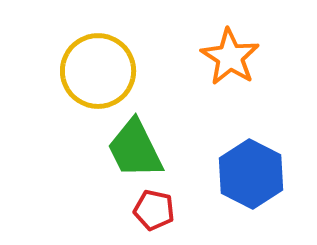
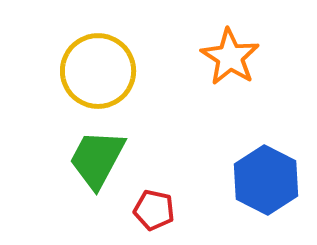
green trapezoid: moved 38 px left, 10 px down; rotated 54 degrees clockwise
blue hexagon: moved 15 px right, 6 px down
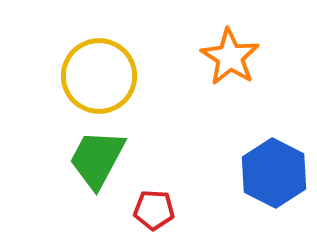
yellow circle: moved 1 px right, 5 px down
blue hexagon: moved 8 px right, 7 px up
red pentagon: rotated 9 degrees counterclockwise
